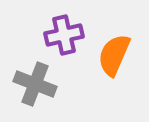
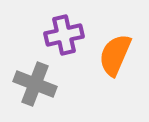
orange semicircle: moved 1 px right
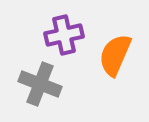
gray cross: moved 5 px right
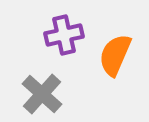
gray cross: moved 2 px right, 10 px down; rotated 21 degrees clockwise
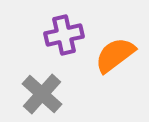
orange semicircle: rotated 30 degrees clockwise
